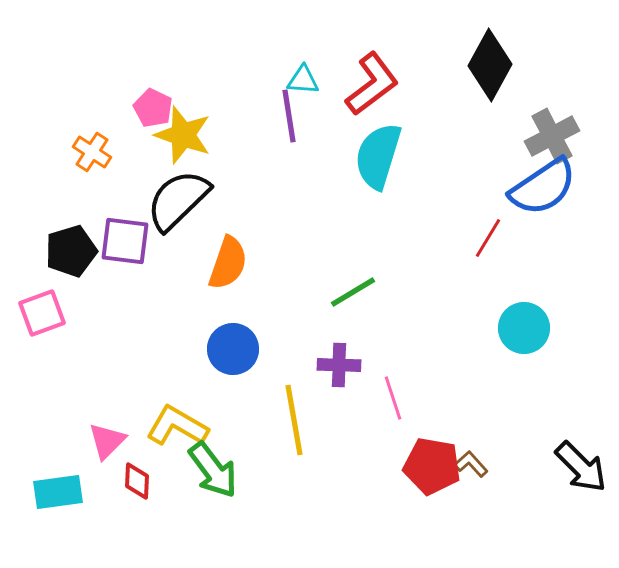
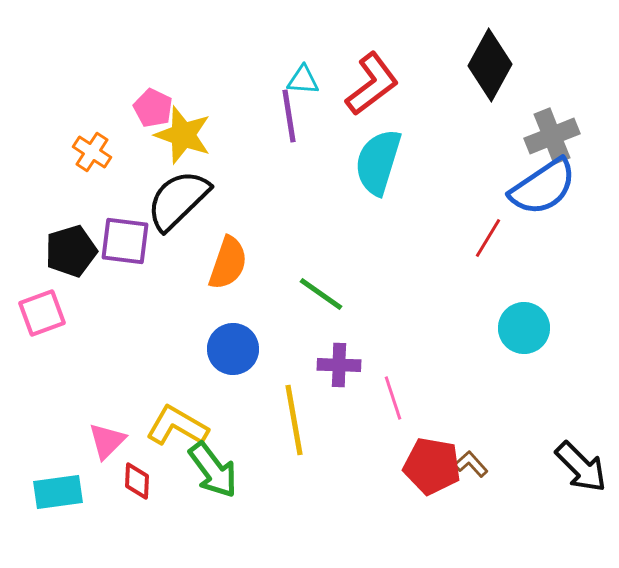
gray cross: rotated 6 degrees clockwise
cyan semicircle: moved 6 px down
green line: moved 32 px left, 2 px down; rotated 66 degrees clockwise
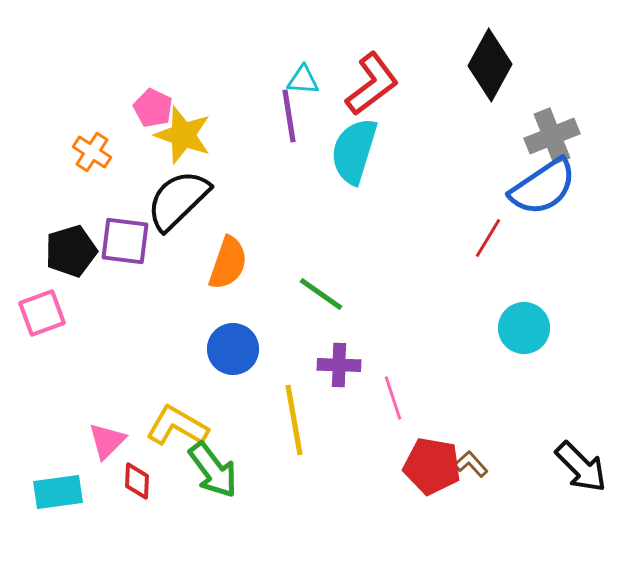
cyan semicircle: moved 24 px left, 11 px up
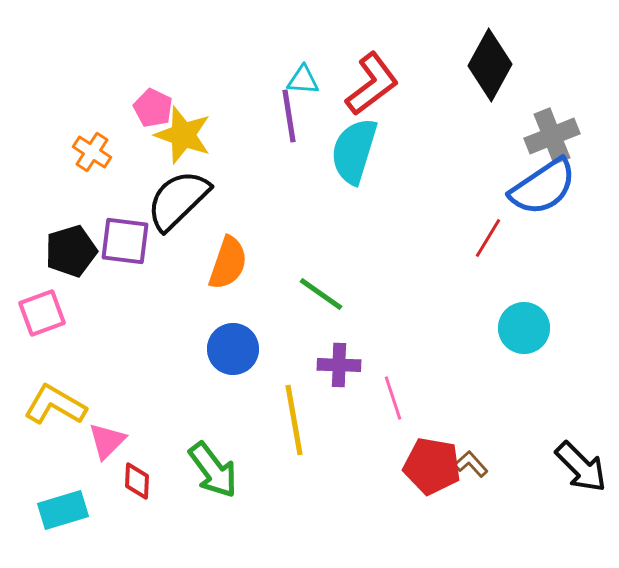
yellow L-shape: moved 122 px left, 21 px up
cyan rectangle: moved 5 px right, 18 px down; rotated 9 degrees counterclockwise
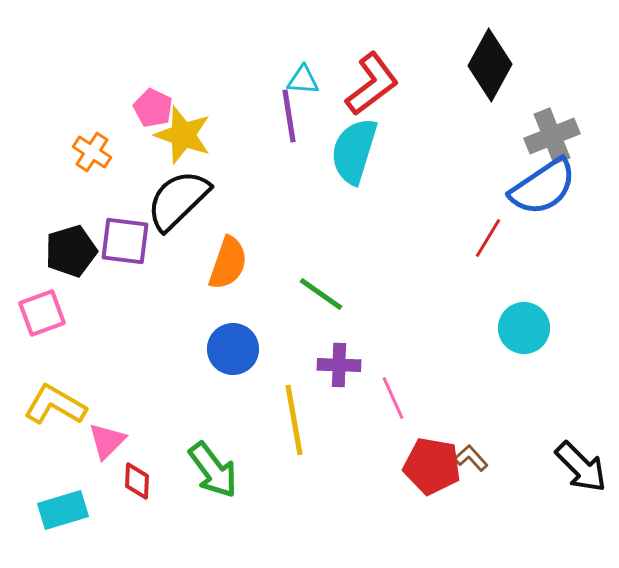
pink line: rotated 6 degrees counterclockwise
brown L-shape: moved 6 px up
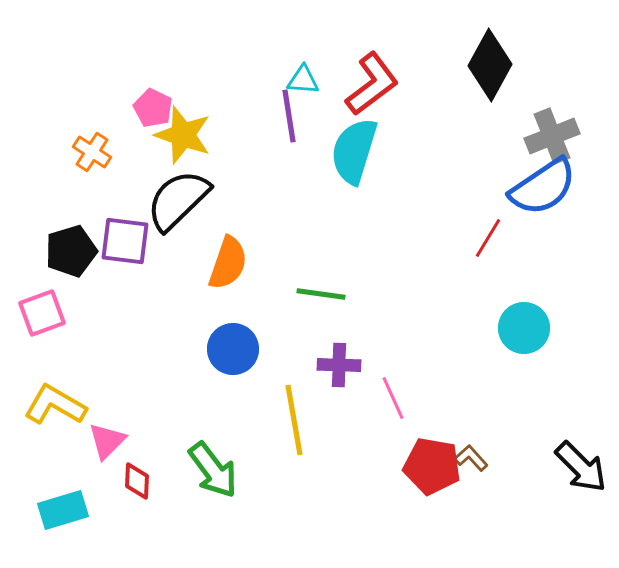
green line: rotated 27 degrees counterclockwise
